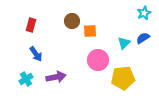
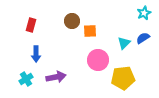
blue arrow: rotated 35 degrees clockwise
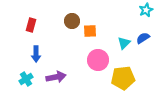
cyan star: moved 2 px right, 3 px up
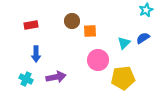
red rectangle: rotated 64 degrees clockwise
cyan cross: rotated 32 degrees counterclockwise
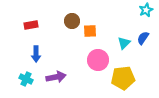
blue semicircle: rotated 24 degrees counterclockwise
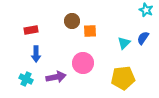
cyan star: rotated 24 degrees counterclockwise
red rectangle: moved 5 px down
pink circle: moved 15 px left, 3 px down
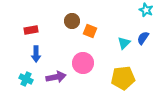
orange square: rotated 24 degrees clockwise
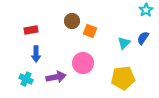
cyan star: rotated 16 degrees clockwise
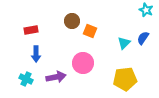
cyan star: rotated 16 degrees counterclockwise
yellow pentagon: moved 2 px right, 1 px down
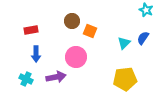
pink circle: moved 7 px left, 6 px up
